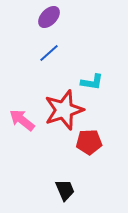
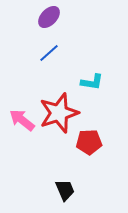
red star: moved 5 px left, 3 px down
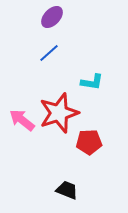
purple ellipse: moved 3 px right
black trapezoid: moved 2 px right; rotated 45 degrees counterclockwise
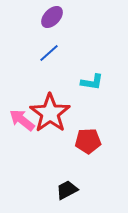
red star: moved 9 px left; rotated 18 degrees counterclockwise
red pentagon: moved 1 px left, 1 px up
black trapezoid: rotated 50 degrees counterclockwise
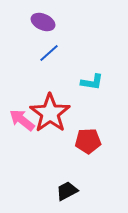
purple ellipse: moved 9 px left, 5 px down; rotated 70 degrees clockwise
black trapezoid: moved 1 px down
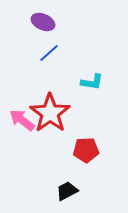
red pentagon: moved 2 px left, 9 px down
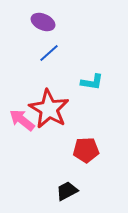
red star: moved 1 px left, 4 px up; rotated 6 degrees counterclockwise
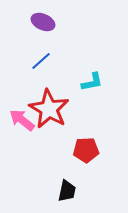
blue line: moved 8 px left, 8 px down
cyan L-shape: rotated 20 degrees counterclockwise
black trapezoid: rotated 130 degrees clockwise
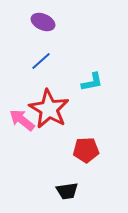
black trapezoid: rotated 70 degrees clockwise
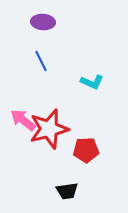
purple ellipse: rotated 20 degrees counterclockwise
blue line: rotated 75 degrees counterclockwise
cyan L-shape: rotated 35 degrees clockwise
red star: moved 20 px down; rotated 27 degrees clockwise
pink arrow: moved 1 px right
